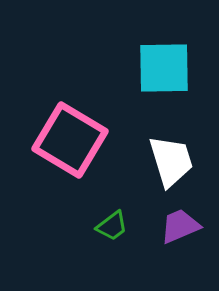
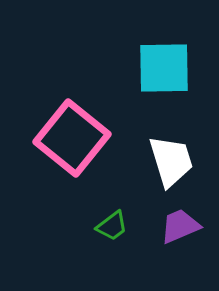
pink square: moved 2 px right, 2 px up; rotated 8 degrees clockwise
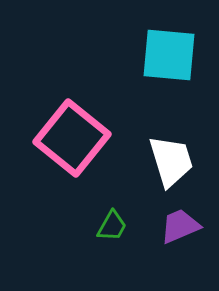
cyan square: moved 5 px right, 13 px up; rotated 6 degrees clockwise
green trapezoid: rotated 24 degrees counterclockwise
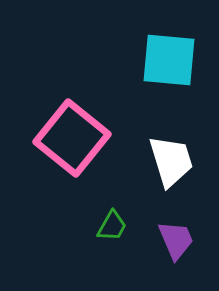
cyan square: moved 5 px down
purple trapezoid: moved 4 px left, 14 px down; rotated 90 degrees clockwise
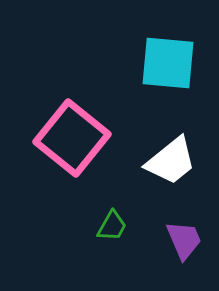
cyan square: moved 1 px left, 3 px down
white trapezoid: rotated 68 degrees clockwise
purple trapezoid: moved 8 px right
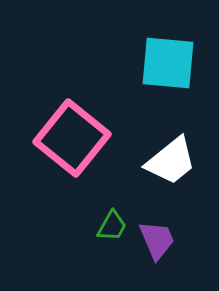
purple trapezoid: moved 27 px left
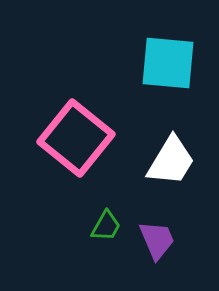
pink square: moved 4 px right
white trapezoid: rotated 20 degrees counterclockwise
green trapezoid: moved 6 px left
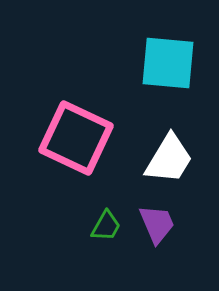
pink square: rotated 14 degrees counterclockwise
white trapezoid: moved 2 px left, 2 px up
purple trapezoid: moved 16 px up
